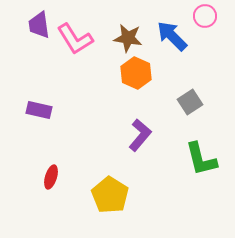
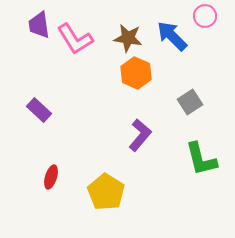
purple rectangle: rotated 30 degrees clockwise
yellow pentagon: moved 4 px left, 3 px up
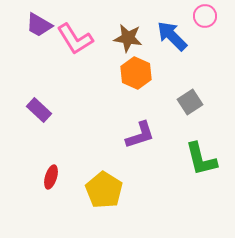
purple trapezoid: rotated 52 degrees counterclockwise
purple L-shape: rotated 32 degrees clockwise
yellow pentagon: moved 2 px left, 2 px up
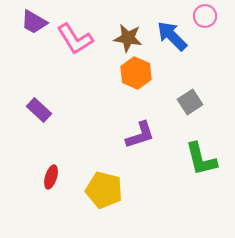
purple trapezoid: moved 5 px left, 3 px up
yellow pentagon: rotated 18 degrees counterclockwise
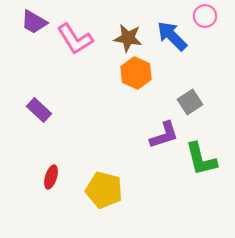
purple L-shape: moved 24 px right
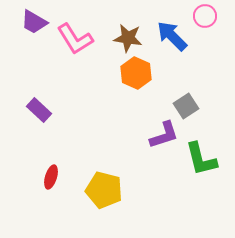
gray square: moved 4 px left, 4 px down
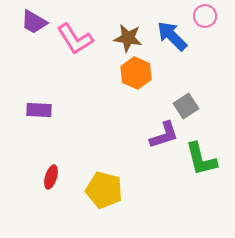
purple rectangle: rotated 40 degrees counterclockwise
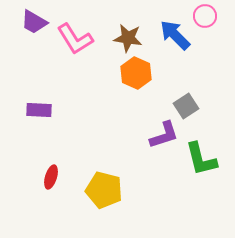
blue arrow: moved 3 px right, 1 px up
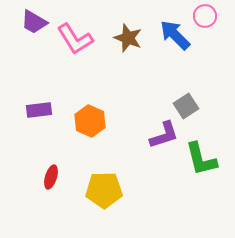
brown star: rotated 12 degrees clockwise
orange hexagon: moved 46 px left, 48 px down
purple rectangle: rotated 10 degrees counterclockwise
yellow pentagon: rotated 15 degrees counterclockwise
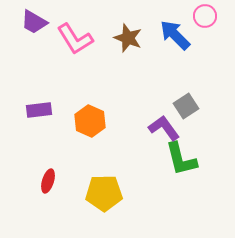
purple L-shape: moved 7 px up; rotated 108 degrees counterclockwise
green L-shape: moved 20 px left
red ellipse: moved 3 px left, 4 px down
yellow pentagon: moved 3 px down
